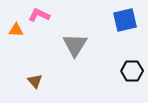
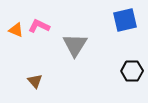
pink L-shape: moved 11 px down
orange triangle: rotated 21 degrees clockwise
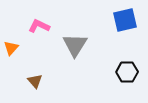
orange triangle: moved 5 px left, 18 px down; rotated 49 degrees clockwise
black hexagon: moved 5 px left, 1 px down
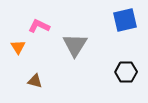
orange triangle: moved 7 px right, 1 px up; rotated 14 degrees counterclockwise
black hexagon: moved 1 px left
brown triangle: rotated 35 degrees counterclockwise
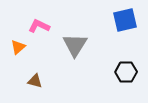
orange triangle: rotated 21 degrees clockwise
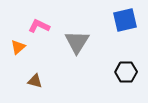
gray triangle: moved 2 px right, 3 px up
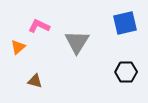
blue square: moved 3 px down
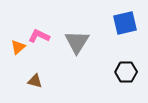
pink L-shape: moved 10 px down
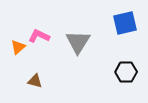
gray triangle: moved 1 px right
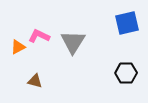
blue square: moved 2 px right
gray triangle: moved 5 px left
orange triangle: rotated 14 degrees clockwise
black hexagon: moved 1 px down
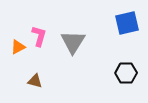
pink L-shape: rotated 80 degrees clockwise
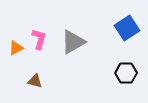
blue square: moved 5 px down; rotated 20 degrees counterclockwise
pink L-shape: moved 3 px down
gray triangle: rotated 28 degrees clockwise
orange triangle: moved 2 px left, 1 px down
